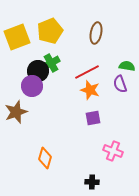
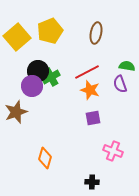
yellow square: rotated 20 degrees counterclockwise
green cross: moved 14 px down
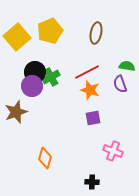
black circle: moved 3 px left, 1 px down
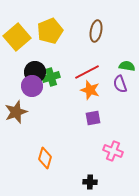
brown ellipse: moved 2 px up
green cross: rotated 12 degrees clockwise
black cross: moved 2 px left
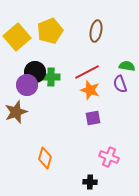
green cross: rotated 18 degrees clockwise
purple circle: moved 5 px left, 1 px up
pink cross: moved 4 px left, 6 px down
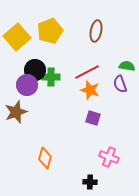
black circle: moved 2 px up
purple square: rotated 28 degrees clockwise
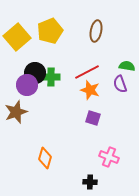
black circle: moved 3 px down
